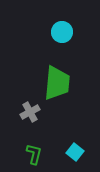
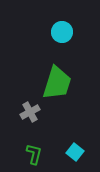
green trapezoid: rotated 12 degrees clockwise
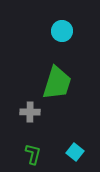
cyan circle: moved 1 px up
gray cross: rotated 30 degrees clockwise
green L-shape: moved 1 px left
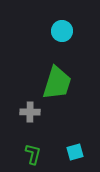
cyan square: rotated 36 degrees clockwise
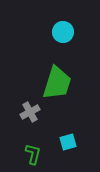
cyan circle: moved 1 px right, 1 px down
gray cross: rotated 30 degrees counterclockwise
cyan square: moved 7 px left, 10 px up
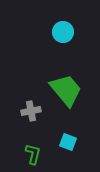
green trapezoid: moved 9 px right, 7 px down; rotated 57 degrees counterclockwise
gray cross: moved 1 px right, 1 px up; rotated 18 degrees clockwise
cyan square: rotated 36 degrees clockwise
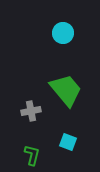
cyan circle: moved 1 px down
green L-shape: moved 1 px left, 1 px down
